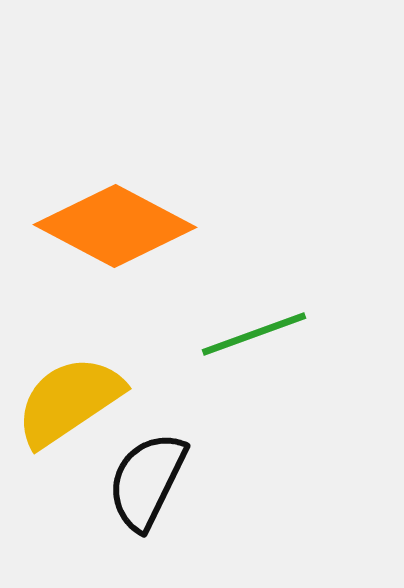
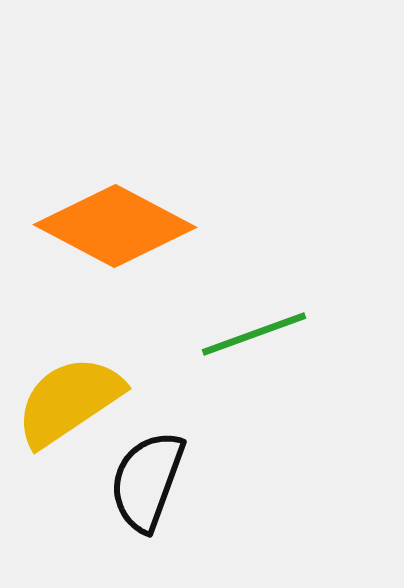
black semicircle: rotated 6 degrees counterclockwise
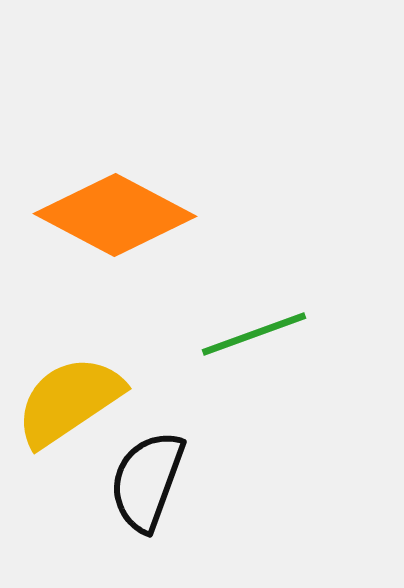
orange diamond: moved 11 px up
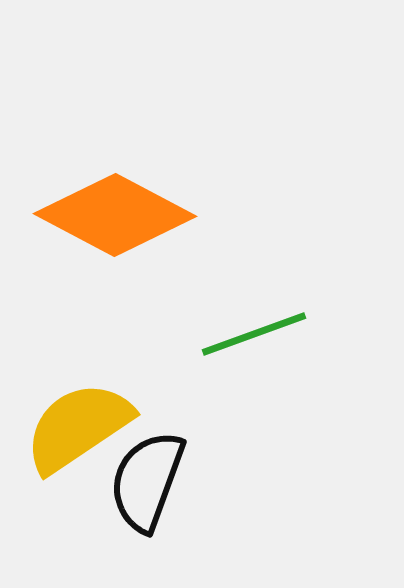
yellow semicircle: moved 9 px right, 26 px down
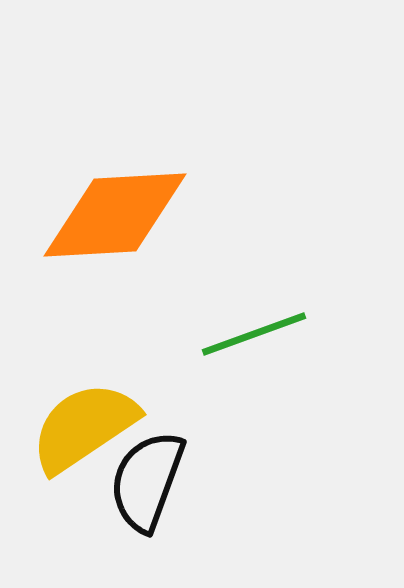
orange diamond: rotated 31 degrees counterclockwise
yellow semicircle: moved 6 px right
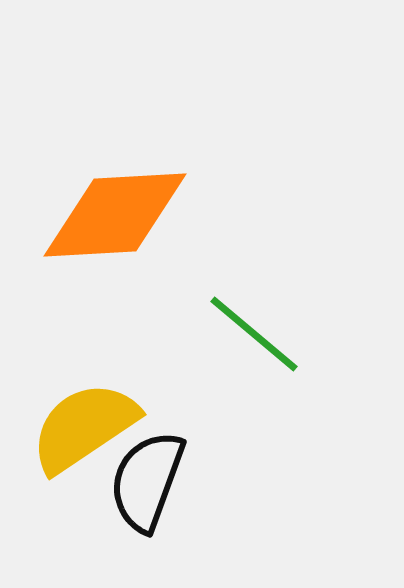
green line: rotated 60 degrees clockwise
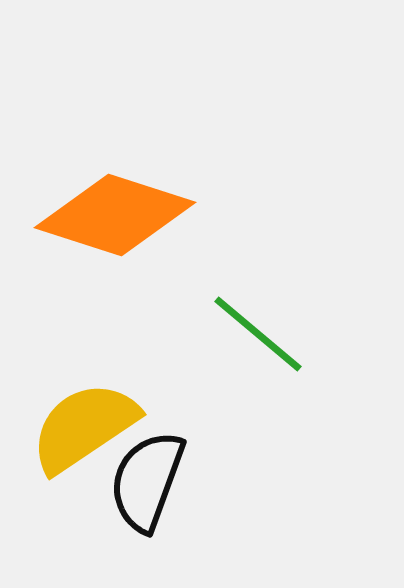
orange diamond: rotated 21 degrees clockwise
green line: moved 4 px right
